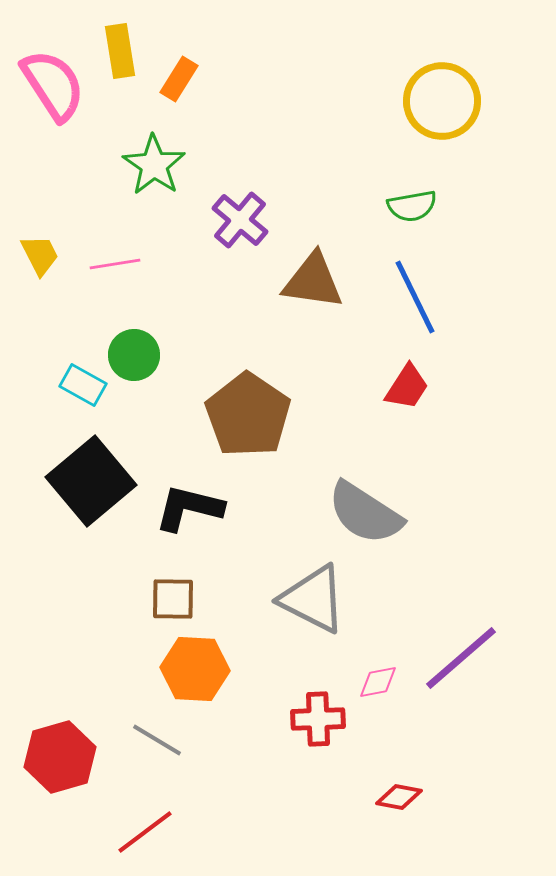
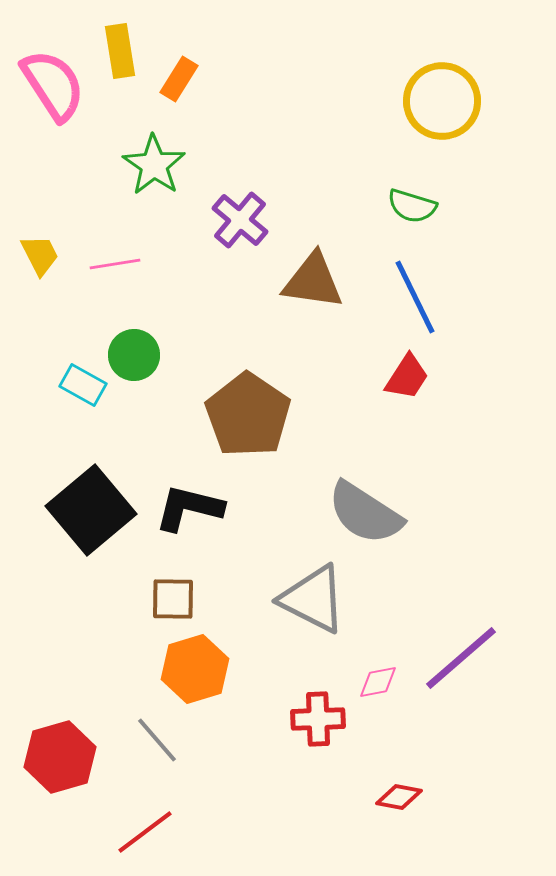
green semicircle: rotated 27 degrees clockwise
red trapezoid: moved 10 px up
black square: moved 29 px down
orange hexagon: rotated 20 degrees counterclockwise
gray line: rotated 18 degrees clockwise
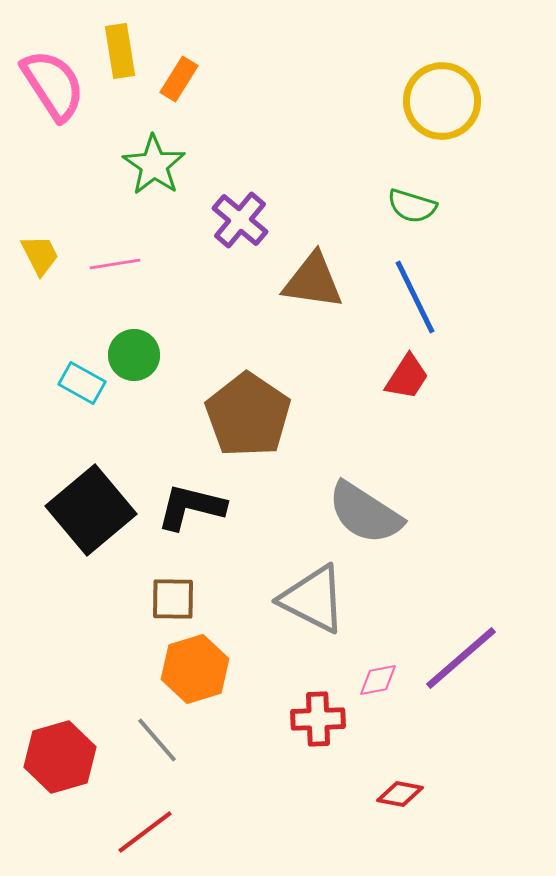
cyan rectangle: moved 1 px left, 2 px up
black L-shape: moved 2 px right, 1 px up
pink diamond: moved 2 px up
red diamond: moved 1 px right, 3 px up
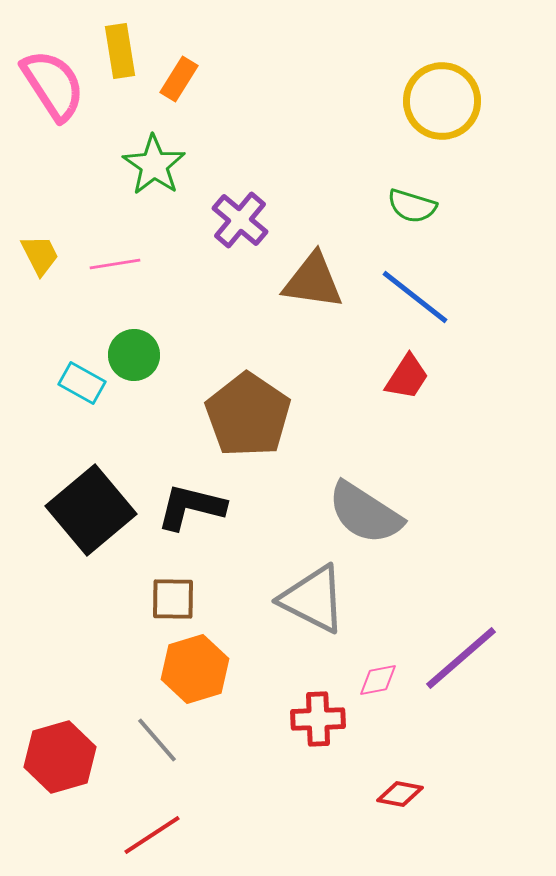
blue line: rotated 26 degrees counterclockwise
red line: moved 7 px right, 3 px down; rotated 4 degrees clockwise
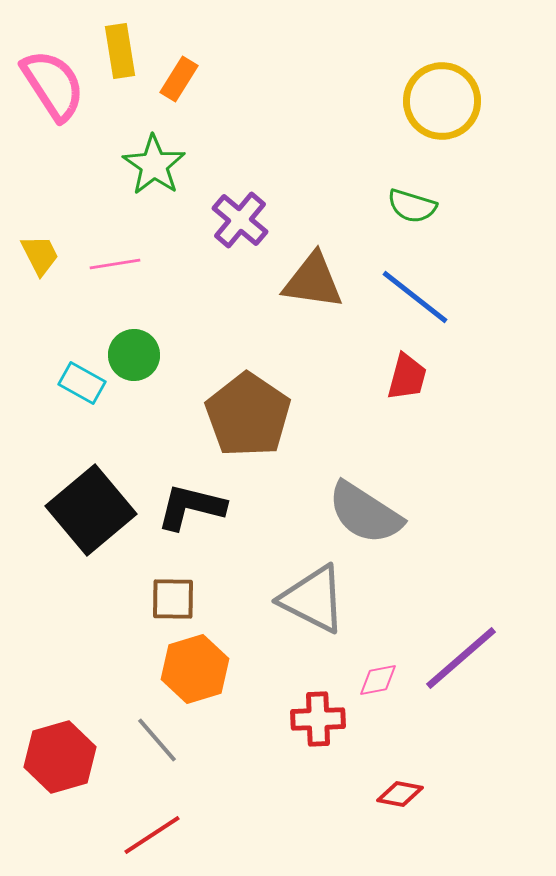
red trapezoid: rotated 18 degrees counterclockwise
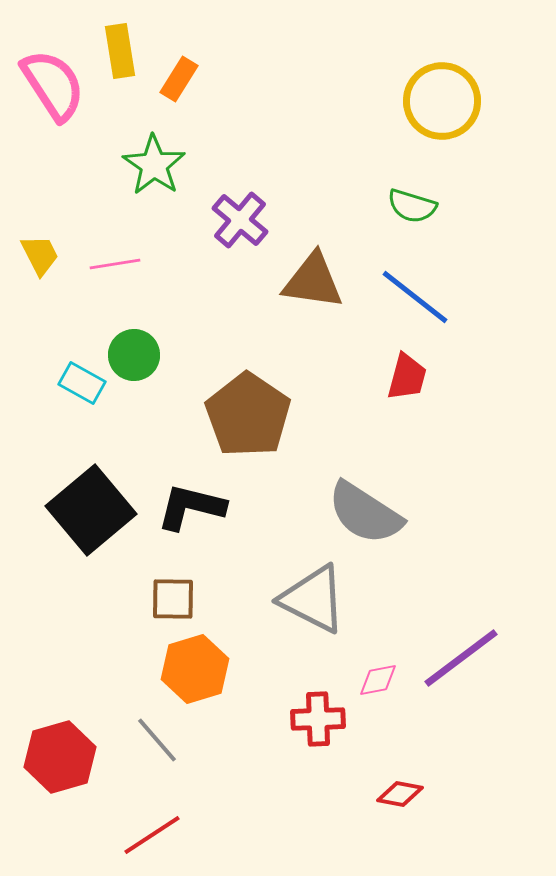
purple line: rotated 4 degrees clockwise
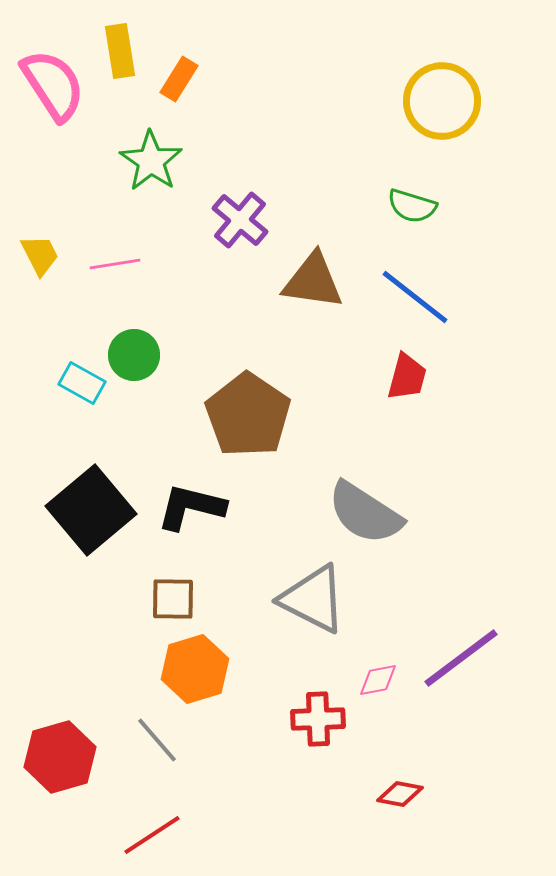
green star: moved 3 px left, 4 px up
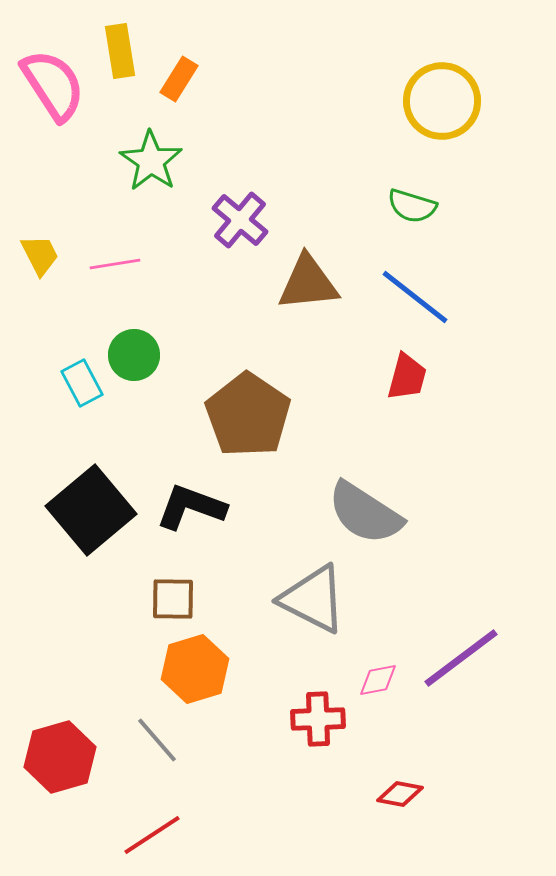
brown triangle: moved 5 px left, 2 px down; rotated 14 degrees counterclockwise
cyan rectangle: rotated 33 degrees clockwise
black L-shape: rotated 6 degrees clockwise
